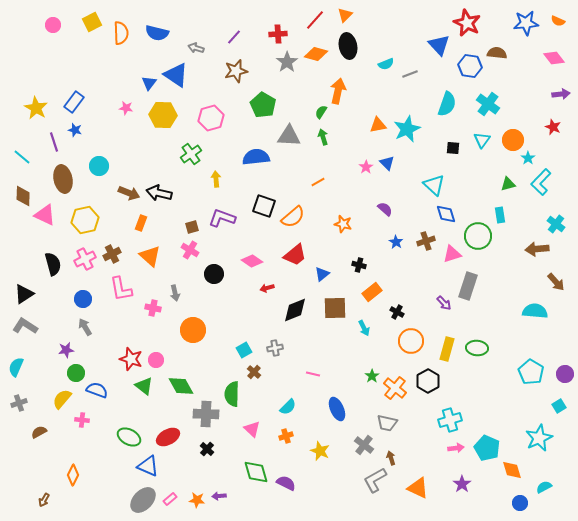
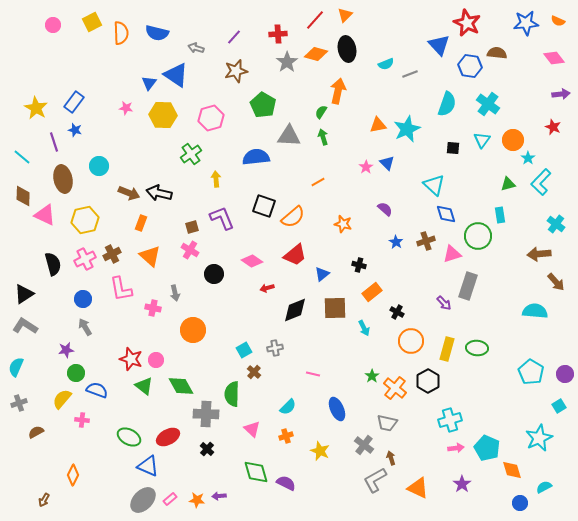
black ellipse at (348, 46): moved 1 px left, 3 px down
purple L-shape at (222, 218): rotated 48 degrees clockwise
brown arrow at (537, 249): moved 2 px right, 5 px down
brown semicircle at (39, 432): moved 3 px left
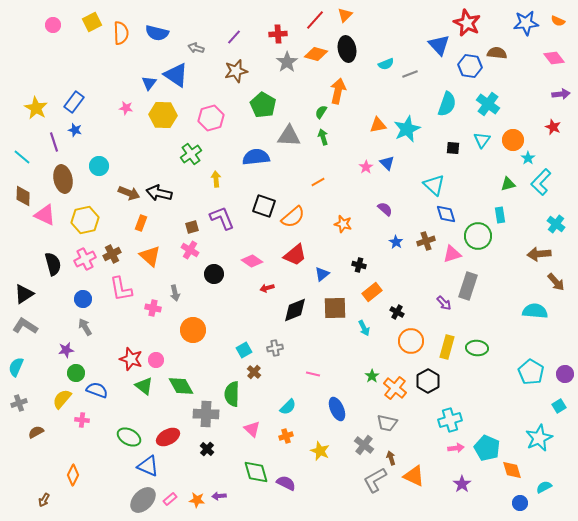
yellow rectangle at (447, 349): moved 2 px up
orange triangle at (418, 488): moved 4 px left, 12 px up
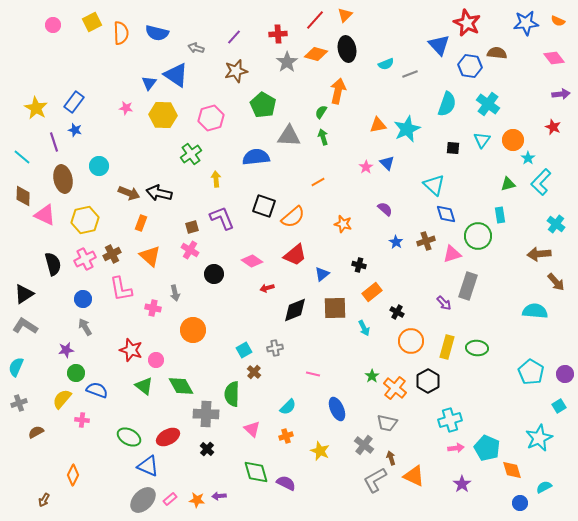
red star at (131, 359): moved 9 px up
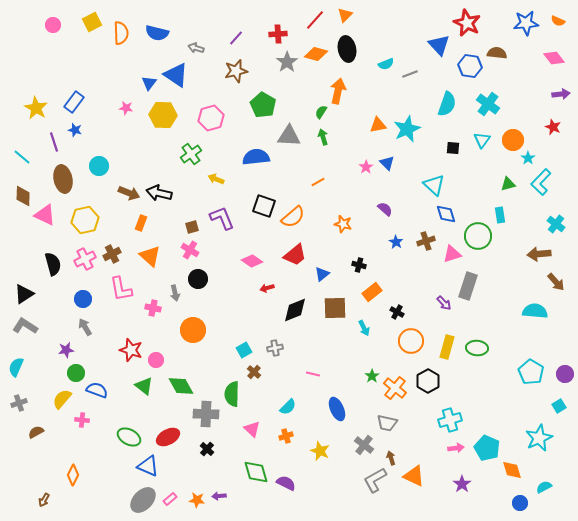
purple line at (234, 37): moved 2 px right, 1 px down
yellow arrow at (216, 179): rotated 63 degrees counterclockwise
black circle at (214, 274): moved 16 px left, 5 px down
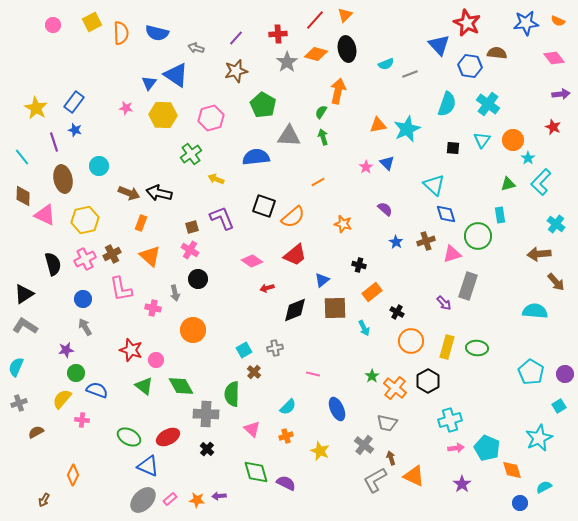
cyan line at (22, 157): rotated 12 degrees clockwise
blue triangle at (322, 274): moved 6 px down
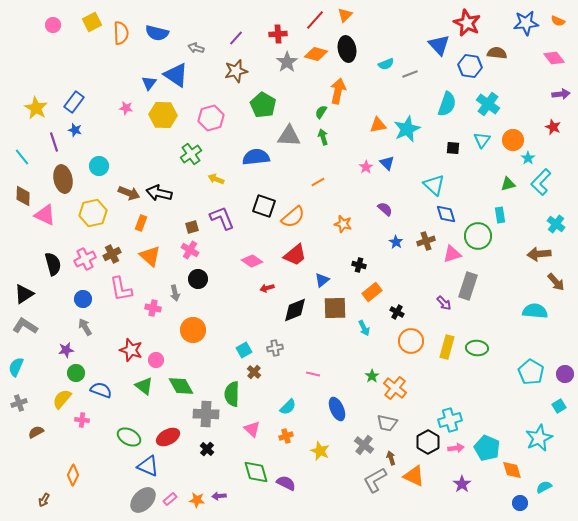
yellow hexagon at (85, 220): moved 8 px right, 7 px up
black hexagon at (428, 381): moved 61 px down
blue semicircle at (97, 390): moved 4 px right
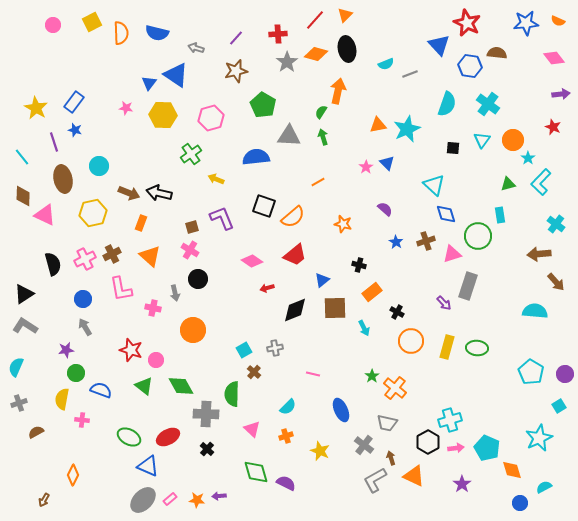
yellow semicircle at (62, 399): rotated 30 degrees counterclockwise
blue ellipse at (337, 409): moved 4 px right, 1 px down
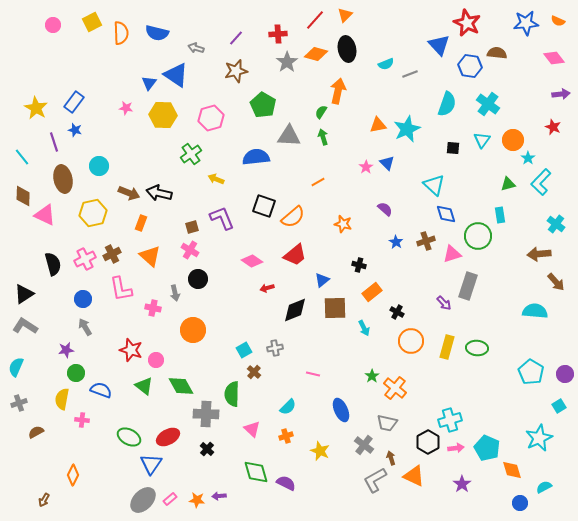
blue triangle at (148, 466): moved 3 px right, 2 px up; rotated 40 degrees clockwise
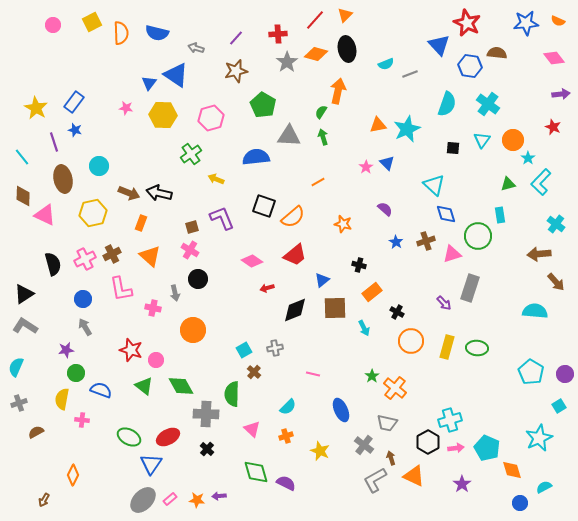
gray rectangle at (468, 286): moved 2 px right, 2 px down
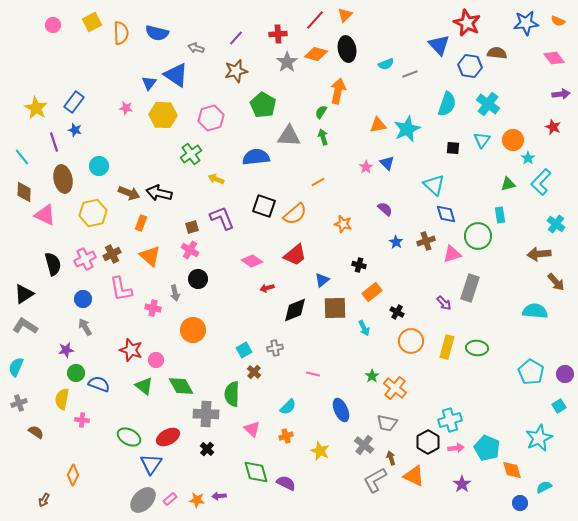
brown diamond at (23, 196): moved 1 px right, 4 px up
orange semicircle at (293, 217): moved 2 px right, 3 px up
blue semicircle at (101, 390): moved 2 px left, 6 px up
brown semicircle at (36, 432): rotated 63 degrees clockwise
